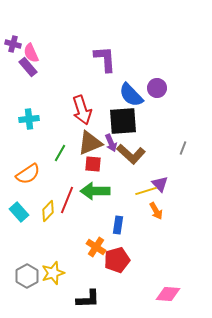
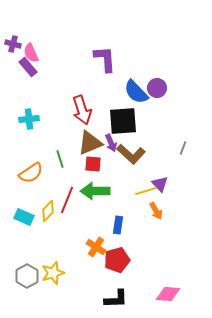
blue semicircle: moved 5 px right, 3 px up
green line: moved 6 px down; rotated 48 degrees counterclockwise
orange semicircle: moved 3 px right, 1 px up
cyan rectangle: moved 5 px right, 5 px down; rotated 24 degrees counterclockwise
black L-shape: moved 28 px right
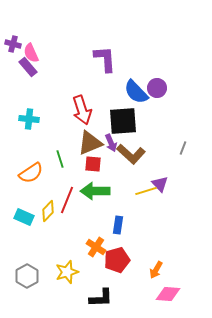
cyan cross: rotated 12 degrees clockwise
orange arrow: moved 59 px down; rotated 60 degrees clockwise
yellow star: moved 14 px right, 1 px up
black L-shape: moved 15 px left, 1 px up
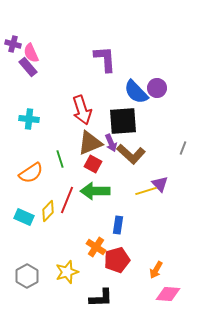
red square: rotated 24 degrees clockwise
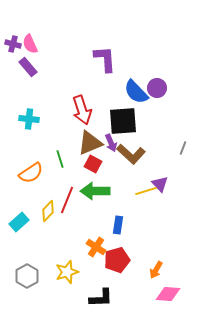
pink semicircle: moved 1 px left, 9 px up
cyan rectangle: moved 5 px left, 5 px down; rotated 66 degrees counterclockwise
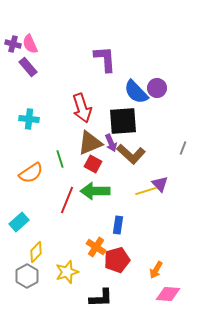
red arrow: moved 2 px up
yellow diamond: moved 12 px left, 41 px down
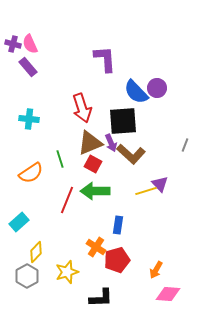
gray line: moved 2 px right, 3 px up
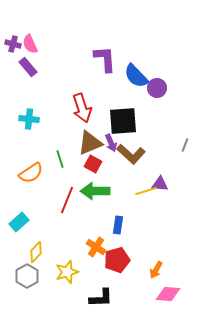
blue semicircle: moved 16 px up
purple triangle: rotated 42 degrees counterclockwise
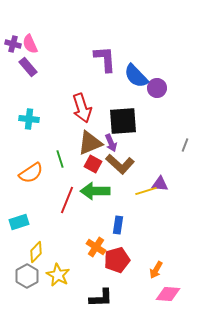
brown L-shape: moved 11 px left, 10 px down
cyan rectangle: rotated 24 degrees clockwise
yellow star: moved 9 px left, 3 px down; rotated 25 degrees counterclockwise
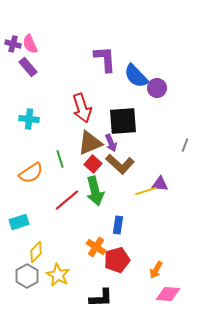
red square: rotated 12 degrees clockwise
green arrow: rotated 104 degrees counterclockwise
red line: rotated 28 degrees clockwise
